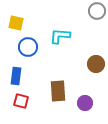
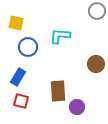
blue rectangle: moved 2 px right, 1 px down; rotated 24 degrees clockwise
purple circle: moved 8 px left, 4 px down
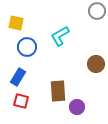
cyan L-shape: rotated 35 degrees counterclockwise
blue circle: moved 1 px left
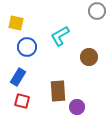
brown circle: moved 7 px left, 7 px up
red square: moved 1 px right
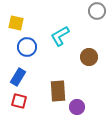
red square: moved 3 px left
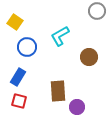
yellow square: moved 1 px left, 1 px up; rotated 21 degrees clockwise
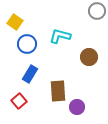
cyan L-shape: rotated 45 degrees clockwise
blue circle: moved 3 px up
blue rectangle: moved 12 px right, 3 px up
red square: rotated 35 degrees clockwise
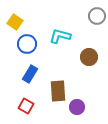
gray circle: moved 5 px down
red square: moved 7 px right, 5 px down; rotated 21 degrees counterclockwise
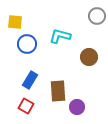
yellow square: rotated 28 degrees counterclockwise
blue rectangle: moved 6 px down
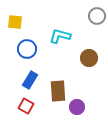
blue circle: moved 5 px down
brown circle: moved 1 px down
